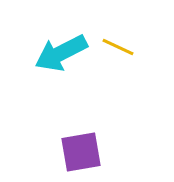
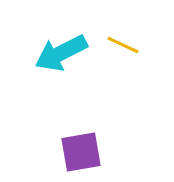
yellow line: moved 5 px right, 2 px up
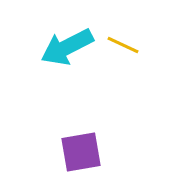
cyan arrow: moved 6 px right, 6 px up
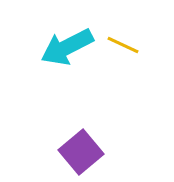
purple square: rotated 30 degrees counterclockwise
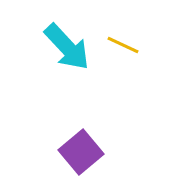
cyan arrow: rotated 106 degrees counterclockwise
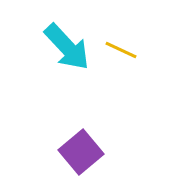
yellow line: moved 2 px left, 5 px down
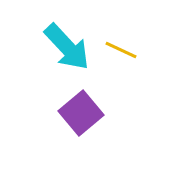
purple square: moved 39 px up
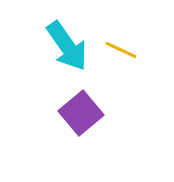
cyan arrow: moved 1 px up; rotated 8 degrees clockwise
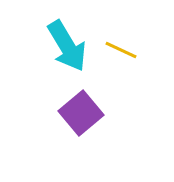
cyan arrow: rotated 4 degrees clockwise
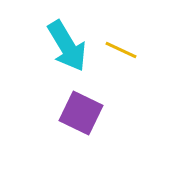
purple square: rotated 24 degrees counterclockwise
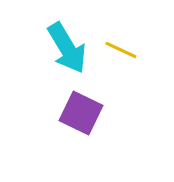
cyan arrow: moved 2 px down
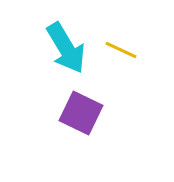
cyan arrow: moved 1 px left
